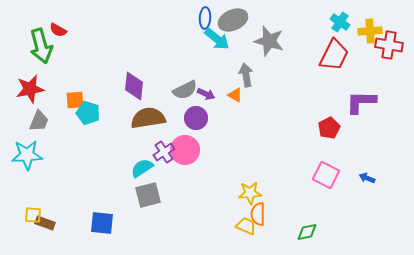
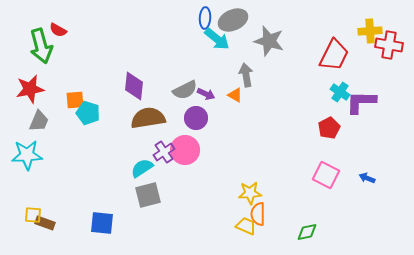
cyan cross: moved 70 px down
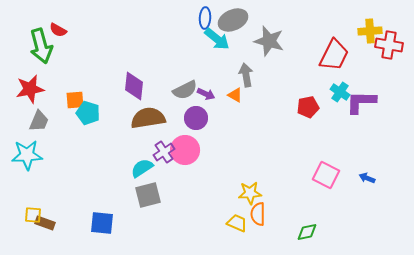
red pentagon: moved 21 px left, 21 px up; rotated 15 degrees clockwise
yellow trapezoid: moved 9 px left, 3 px up
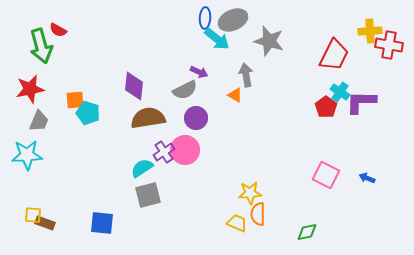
purple arrow: moved 7 px left, 22 px up
red pentagon: moved 18 px right; rotated 25 degrees counterclockwise
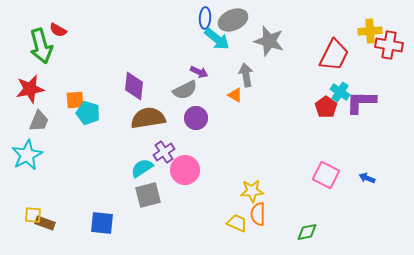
pink circle: moved 20 px down
cyan star: rotated 24 degrees counterclockwise
yellow star: moved 2 px right, 2 px up
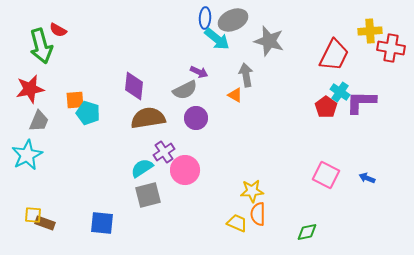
red cross: moved 2 px right, 3 px down
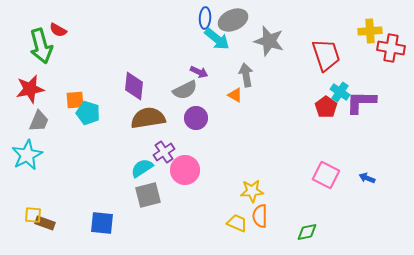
red trapezoid: moved 8 px left; rotated 44 degrees counterclockwise
orange semicircle: moved 2 px right, 2 px down
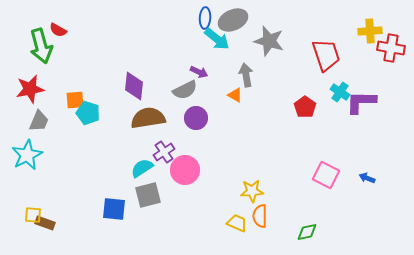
red pentagon: moved 21 px left
blue square: moved 12 px right, 14 px up
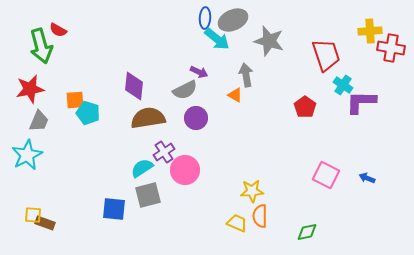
cyan cross: moved 3 px right, 7 px up
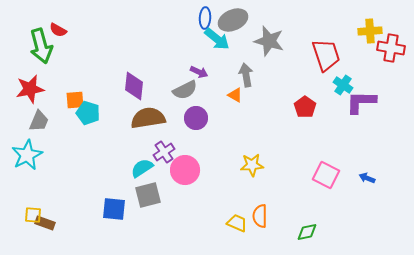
yellow star: moved 26 px up
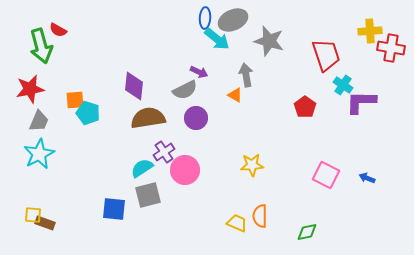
cyan star: moved 12 px right, 1 px up
